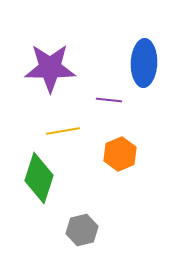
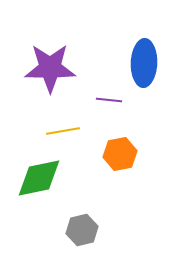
orange hexagon: rotated 12 degrees clockwise
green diamond: rotated 60 degrees clockwise
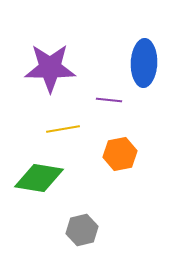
yellow line: moved 2 px up
green diamond: rotated 21 degrees clockwise
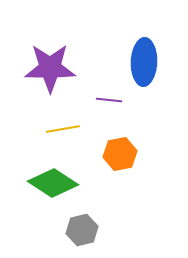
blue ellipse: moved 1 px up
green diamond: moved 14 px right, 5 px down; rotated 24 degrees clockwise
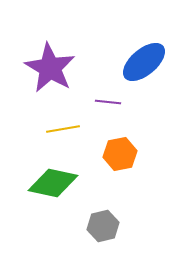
blue ellipse: rotated 48 degrees clockwise
purple star: rotated 30 degrees clockwise
purple line: moved 1 px left, 2 px down
green diamond: rotated 21 degrees counterclockwise
gray hexagon: moved 21 px right, 4 px up
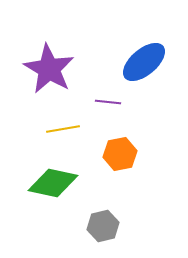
purple star: moved 1 px left, 1 px down
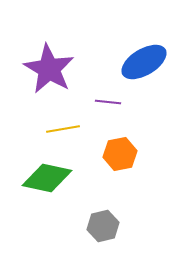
blue ellipse: rotated 9 degrees clockwise
green diamond: moved 6 px left, 5 px up
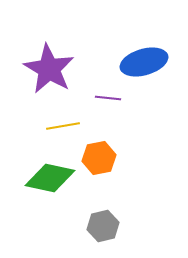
blue ellipse: rotated 15 degrees clockwise
purple line: moved 4 px up
yellow line: moved 3 px up
orange hexagon: moved 21 px left, 4 px down
green diamond: moved 3 px right
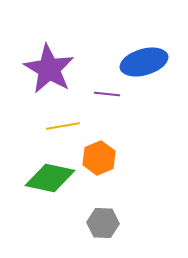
purple line: moved 1 px left, 4 px up
orange hexagon: rotated 12 degrees counterclockwise
gray hexagon: moved 3 px up; rotated 16 degrees clockwise
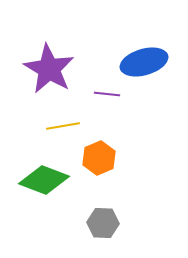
green diamond: moved 6 px left, 2 px down; rotated 9 degrees clockwise
